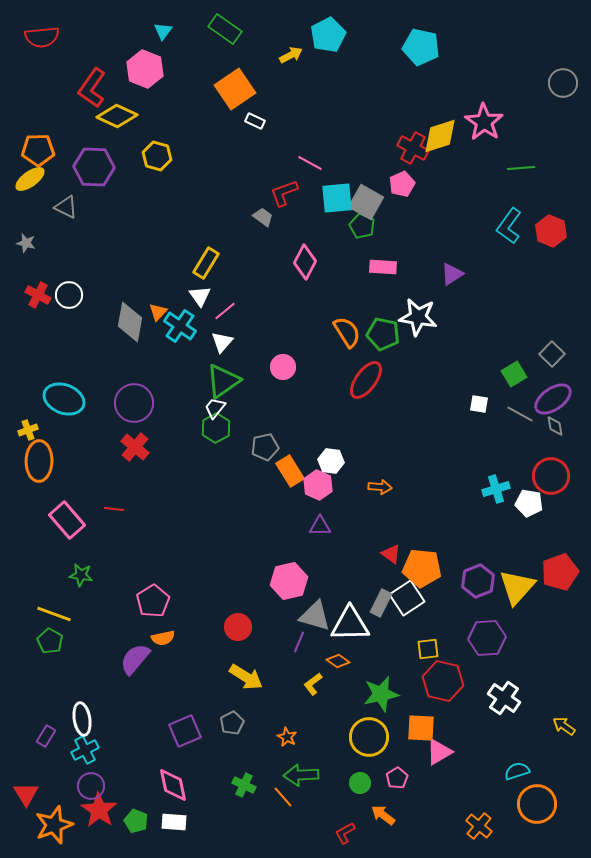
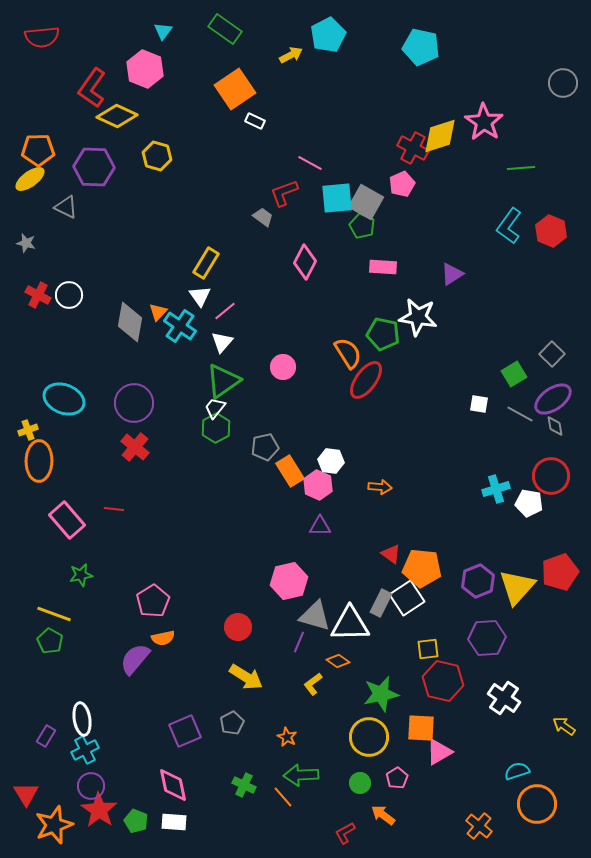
orange semicircle at (347, 332): moved 1 px right, 21 px down
green star at (81, 575): rotated 20 degrees counterclockwise
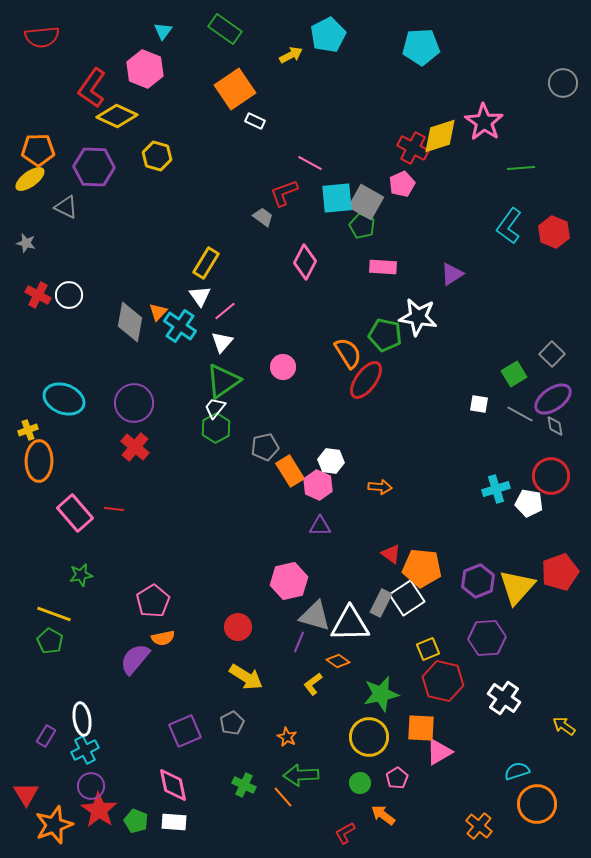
cyan pentagon at (421, 47): rotated 15 degrees counterclockwise
red hexagon at (551, 231): moved 3 px right, 1 px down
green pentagon at (383, 334): moved 2 px right, 1 px down
pink rectangle at (67, 520): moved 8 px right, 7 px up
yellow square at (428, 649): rotated 15 degrees counterclockwise
